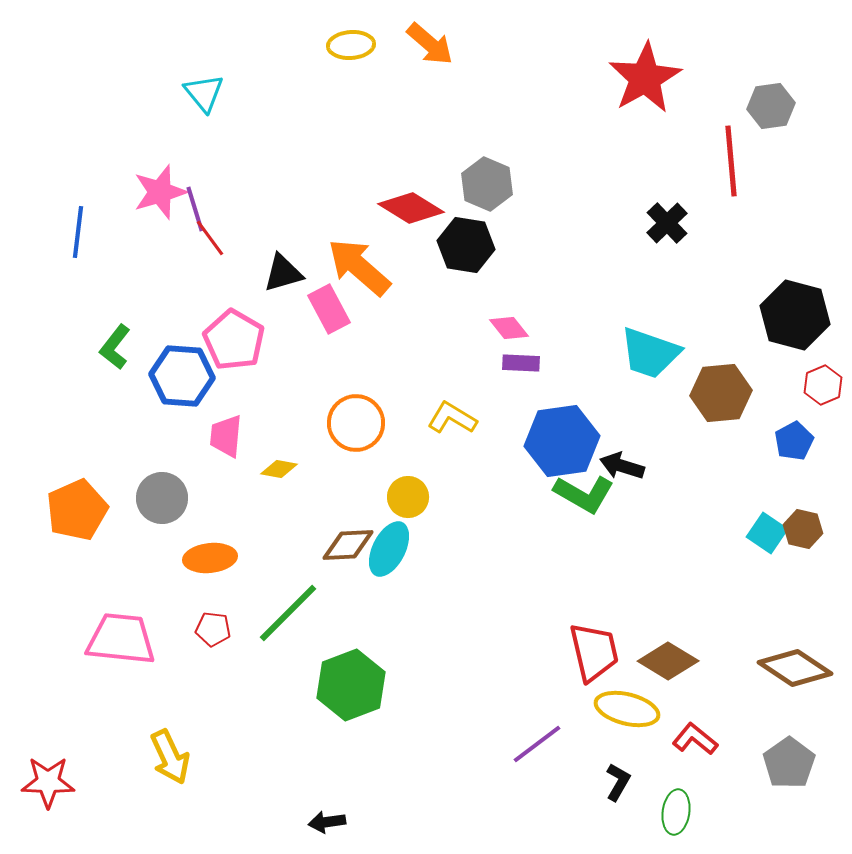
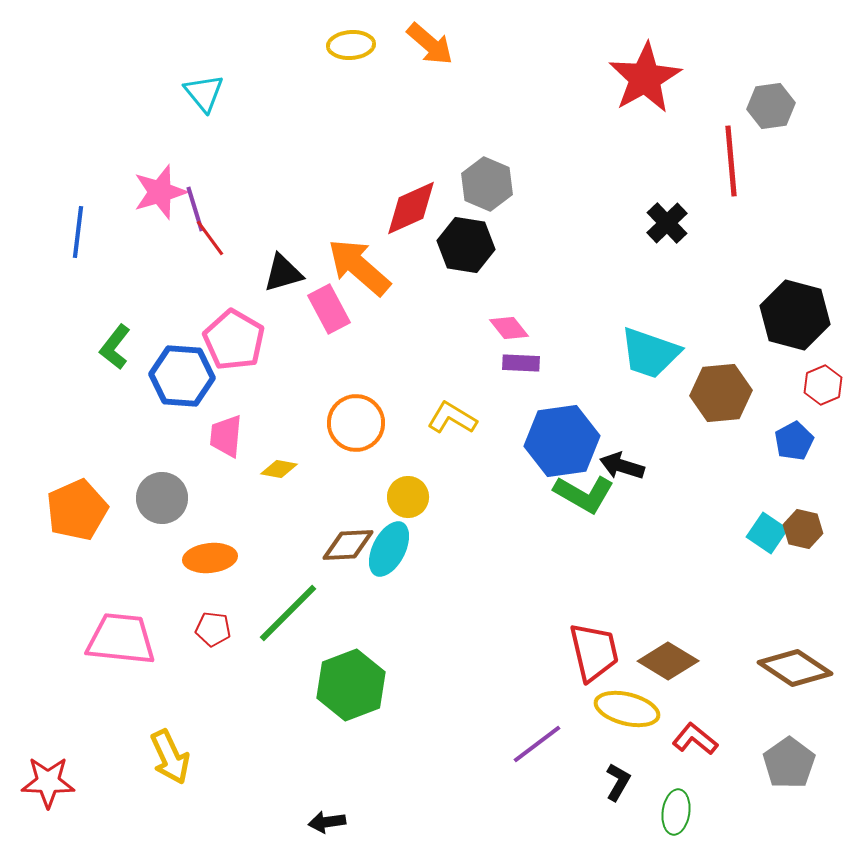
red diamond at (411, 208): rotated 56 degrees counterclockwise
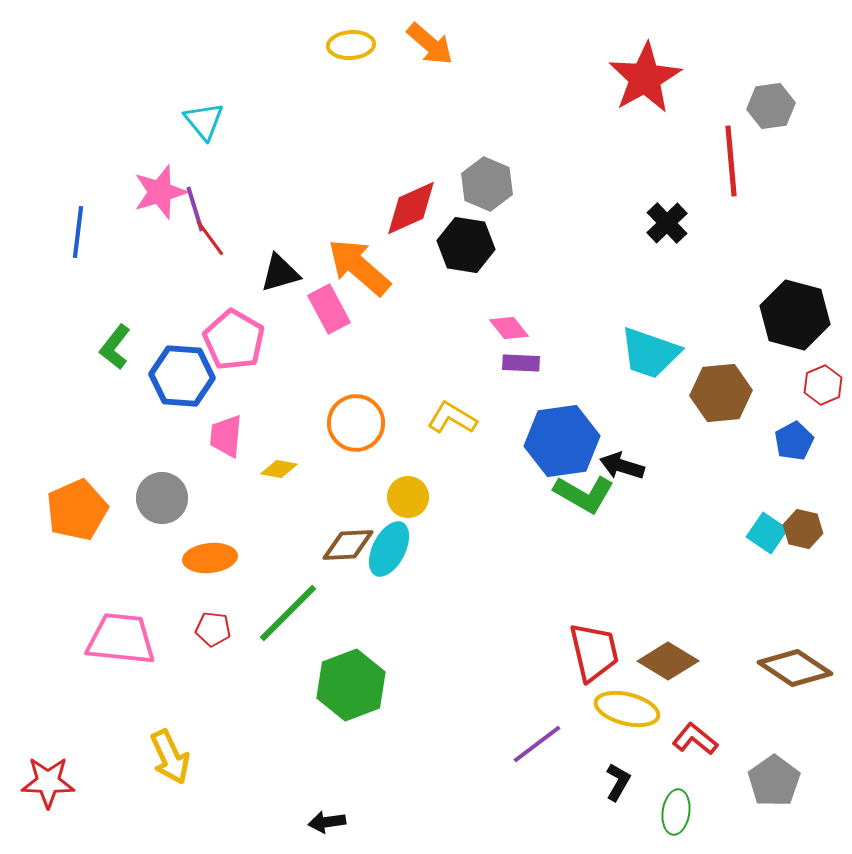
cyan triangle at (204, 93): moved 28 px down
black triangle at (283, 273): moved 3 px left
gray pentagon at (789, 763): moved 15 px left, 18 px down
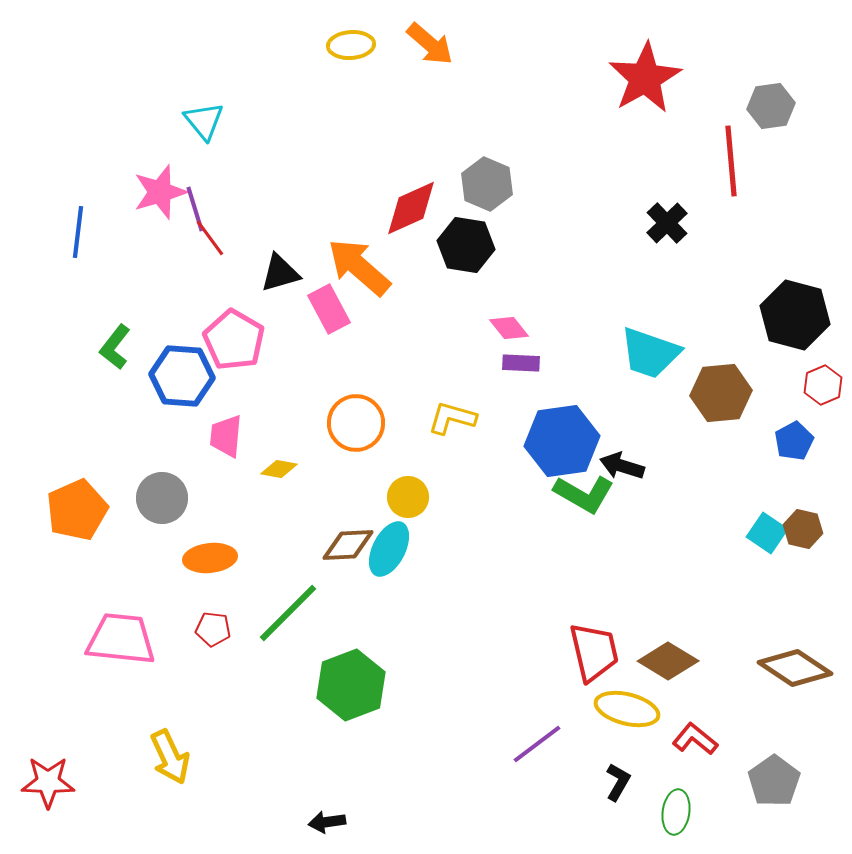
yellow L-shape at (452, 418): rotated 15 degrees counterclockwise
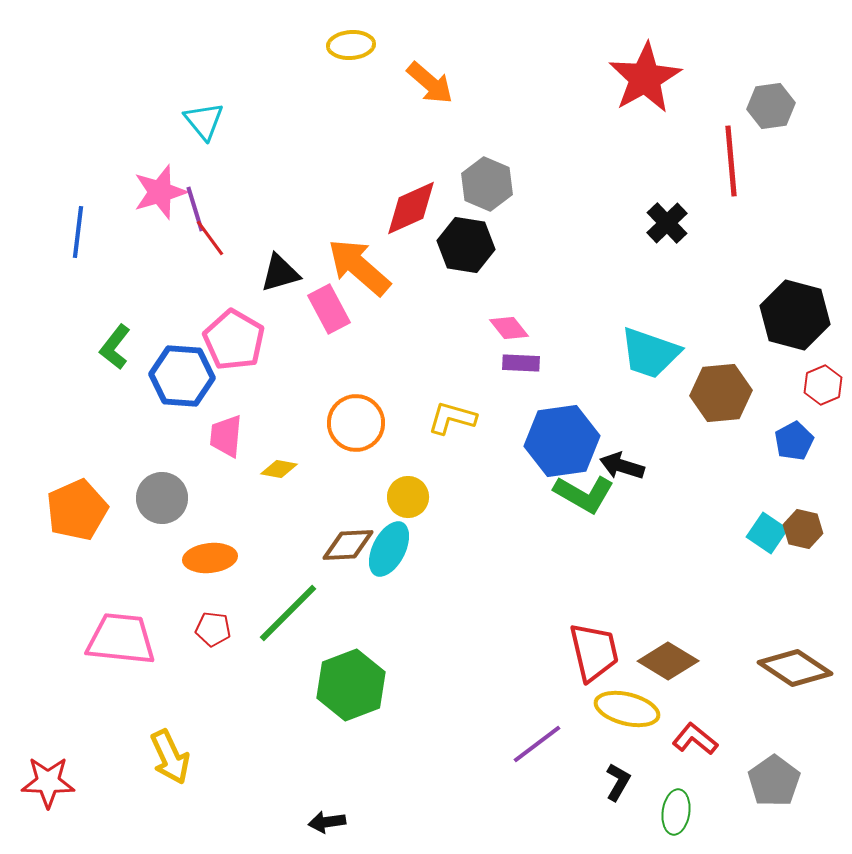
orange arrow at (430, 44): moved 39 px down
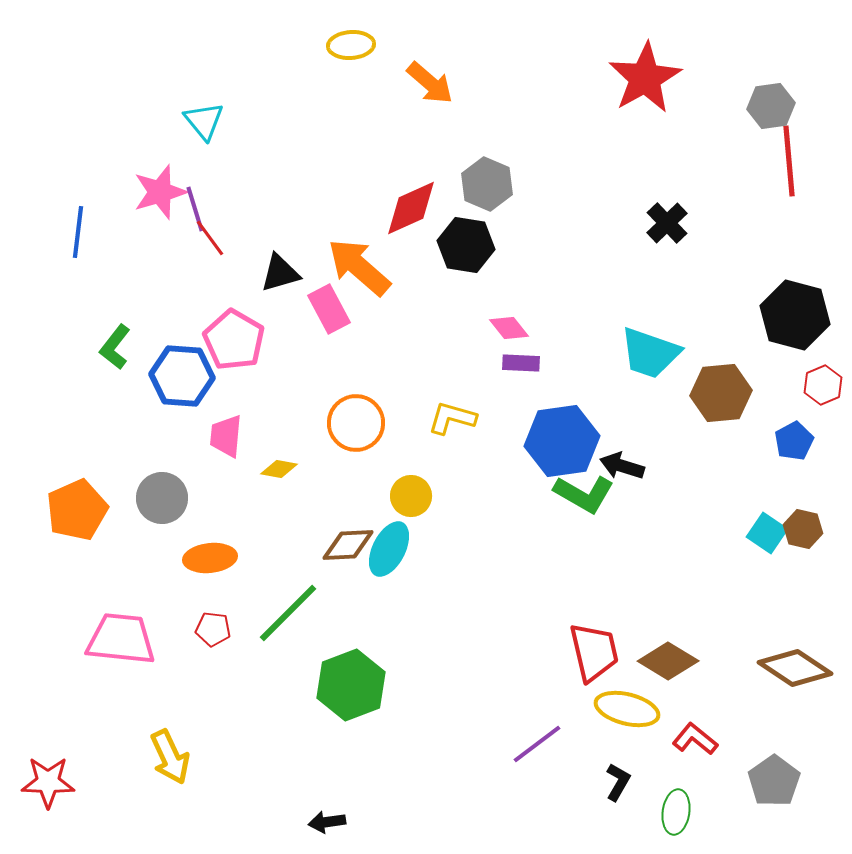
red line at (731, 161): moved 58 px right
yellow circle at (408, 497): moved 3 px right, 1 px up
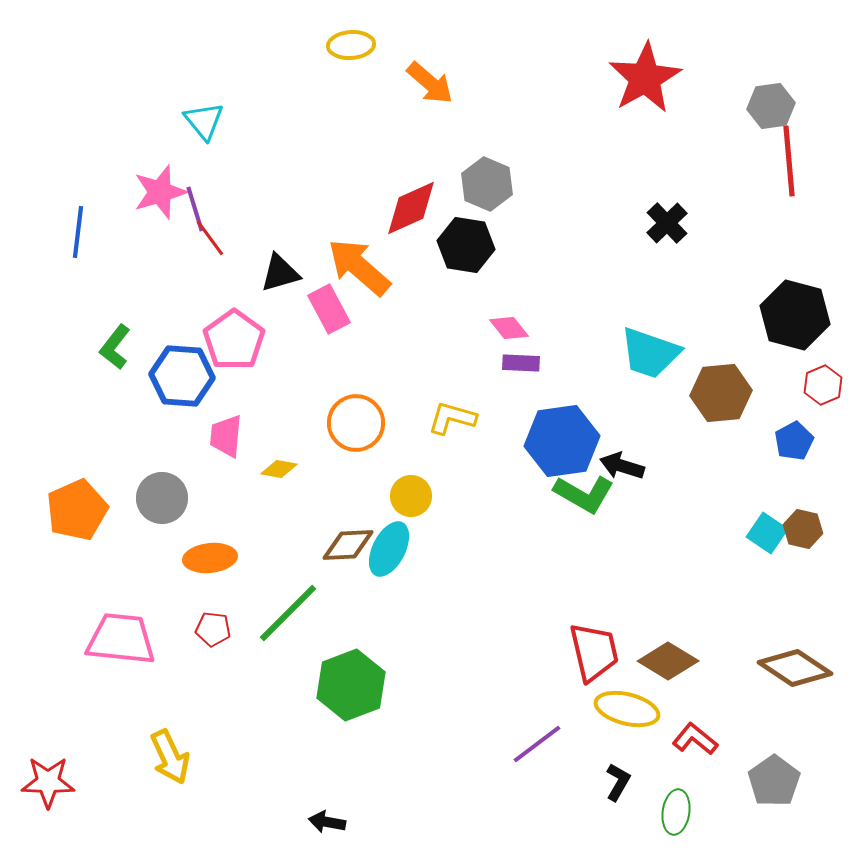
pink pentagon at (234, 340): rotated 6 degrees clockwise
black arrow at (327, 822): rotated 18 degrees clockwise
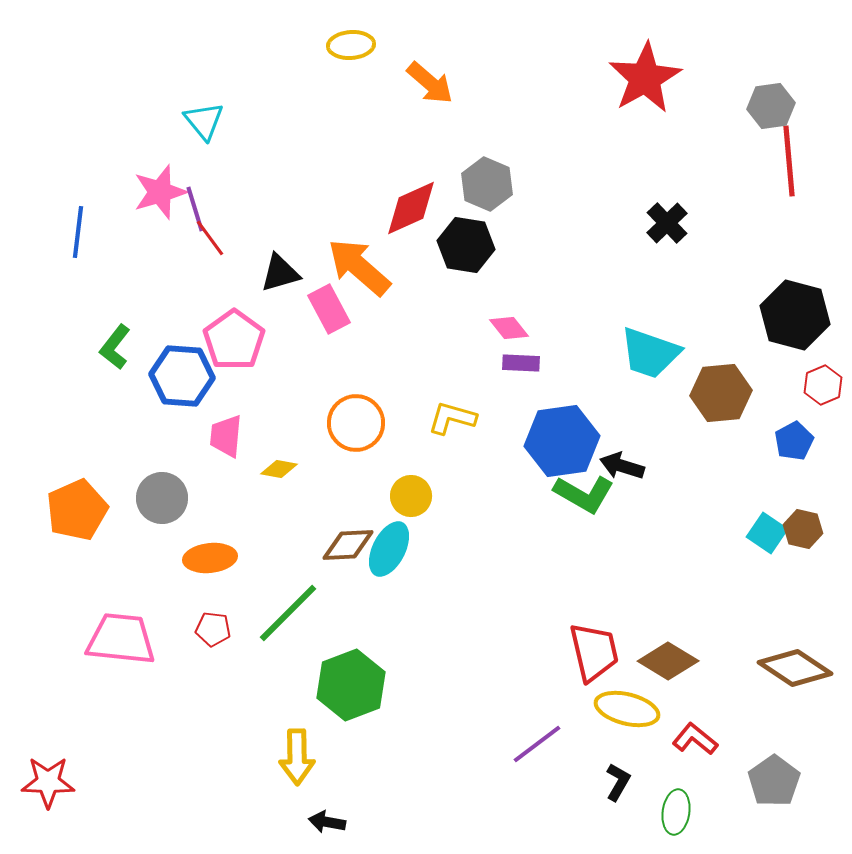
yellow arrow at (170, 757): moved 127 px right; rotated 24 degrees clockwise
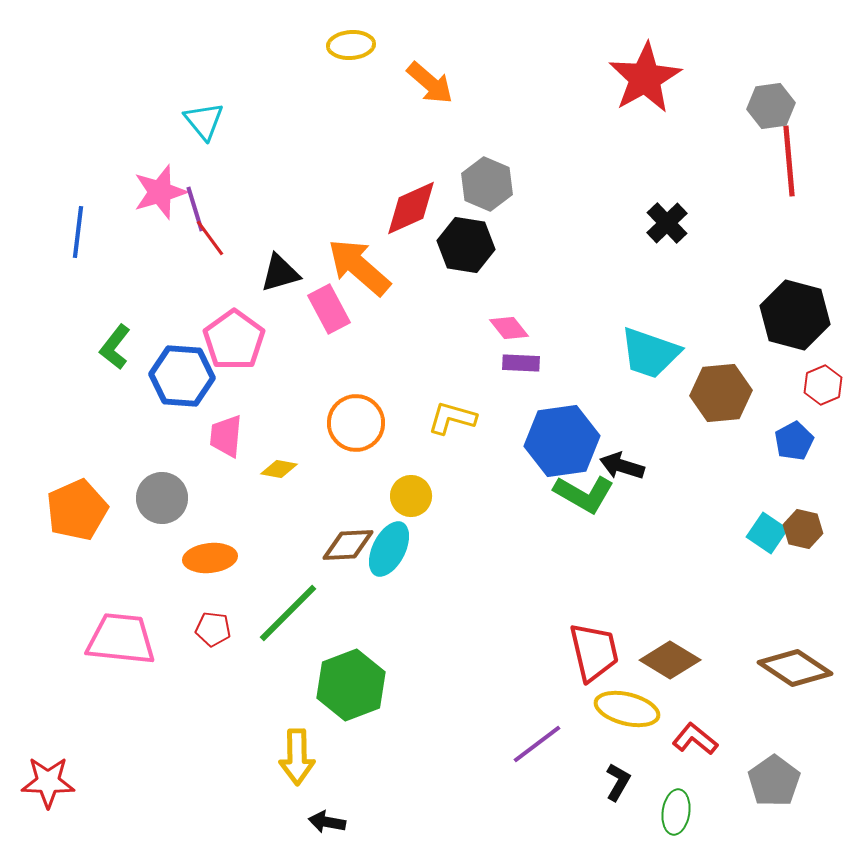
brown diamond at (668, 661): moved 2 px right, 1 px up
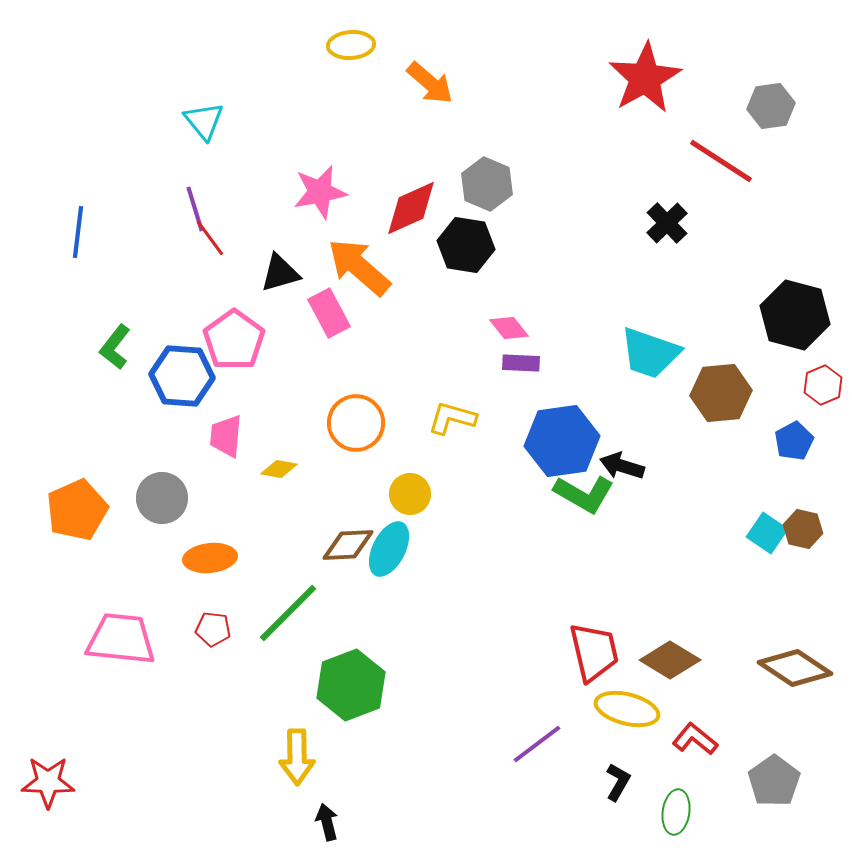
red line at (789, 161): moved 68 px left; rotated 52 degrees counterclockwise
pink star at (160, 192): moved 160 px right; rotated 6 degrees clockwise
pink rectangle at (329, 309): moved 4 px down
yellow circle at (411, 496): moved 1 px left, 2 px up
black arrow at (327, 822): rotated 66 degrees clockwise
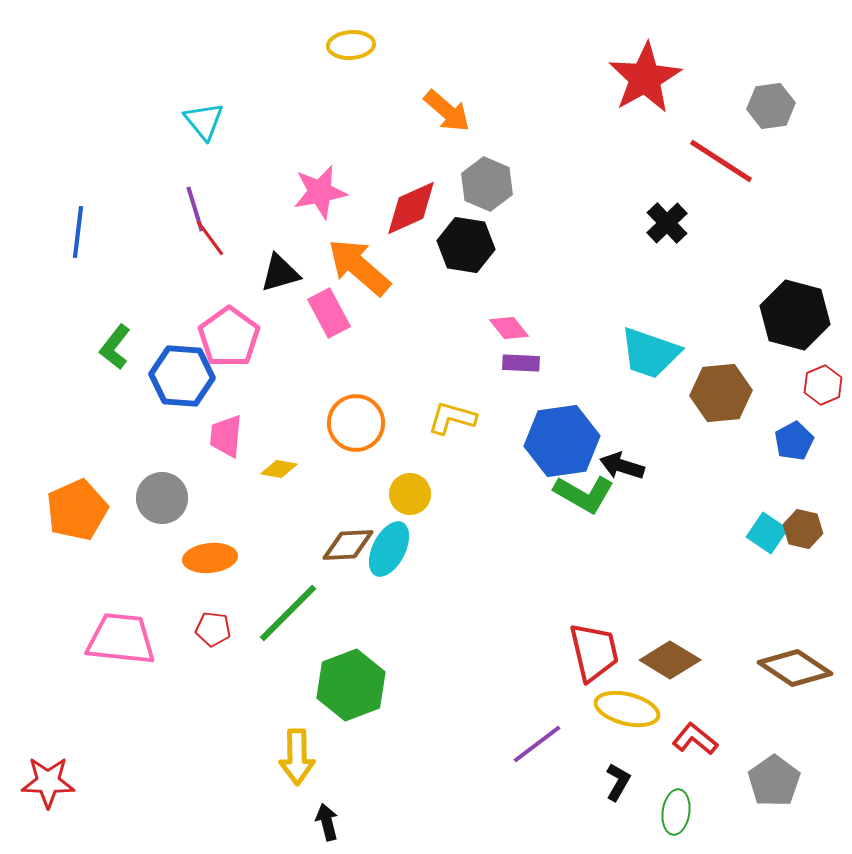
orange arrow at (430, 83): moved 17 px right, 28 px down
pink pentagon at (234, 340): moved 5 px left, 3 px up
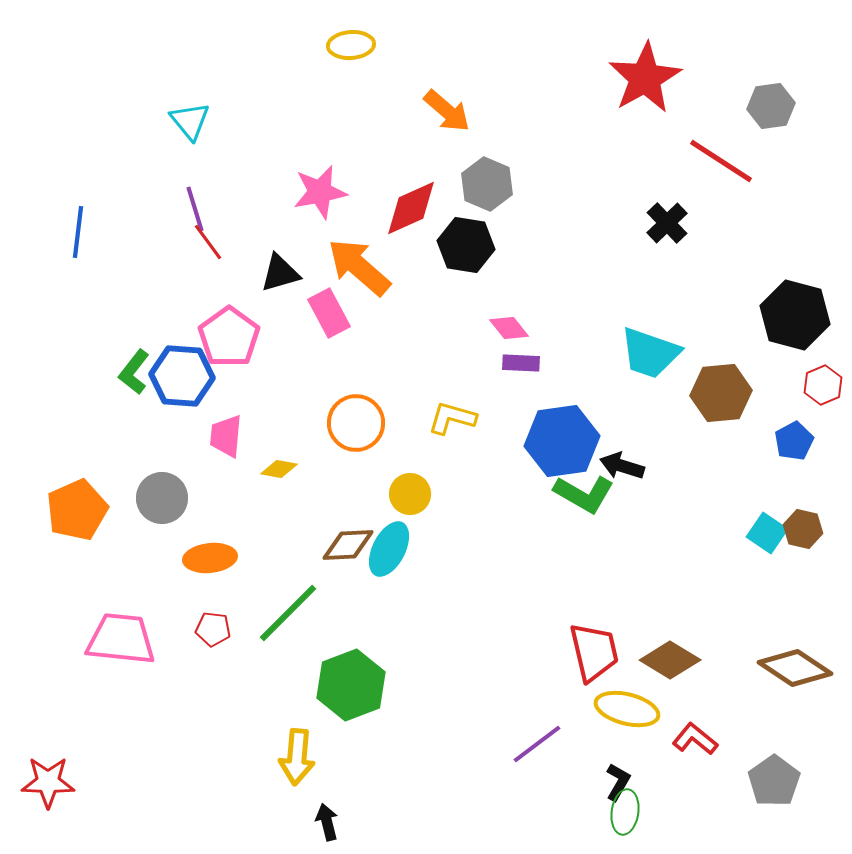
cyan triangle at (204, 121): moved 14 px left
red line at (210, 238): moved 2 px left, 4 px down
green L-shape at (115, 347): moved 19 px right, 25 px down
yellow arrow at (297, 757): rotated 6 degrees clockwise
green ellipse at (676, 812): moved 51 px left
